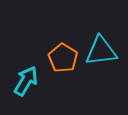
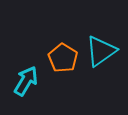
cyan triangle: rotated 28 degrees counterclockwise
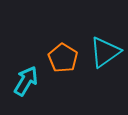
cyan triangle: moved 4 px right, 1 px down
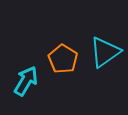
orange pentagon: moved 1 px down
